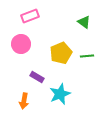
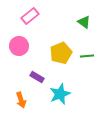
pink rectangle: rotated 18 degrees counterclockwise
pink circle: moved 2 px left, 2 px down
orange arrow: moved 3 px left, 1 px up; rotated 28 degrees counterclockwise
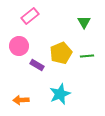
green triangle: rotated 24 degrees clockwise
purple rectangle: moved 12 px up
orange arrow: rotated 105 degrees clockwise
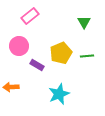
cyan star: moved 1 px left
orange arrow: moved 10 px left, 13 px up
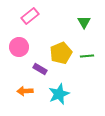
pink circle: moved 1 px down
purple rectangle: moved 3 px right, 4 px down
orange arrow: moved 14 px right, 4 px down
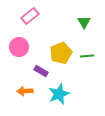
purple rectangle: moved 1 px right, 2 px down
